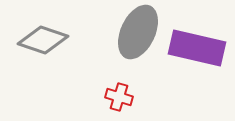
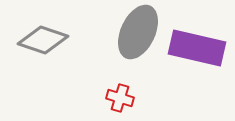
red cross: moved 1 px right, 1 px down
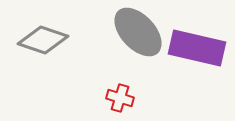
gray ellipse: rotated 68 degrees counterclockwise
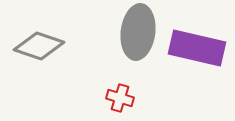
gray ellipse: rotated 50 degrees clockwise
gray diamond: moved 4 px left, 6 px down
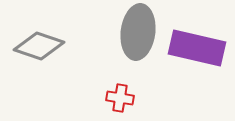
red cross: rotated 8 degrees counterclockwise
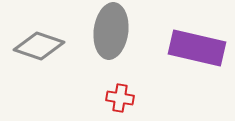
gray ellipse: moved 27 px left, 1 px up
